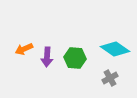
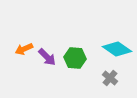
cyan diamond: moved 2 px right
purple arrow: rotated 48 degrees counterclockwise
gray cross: rotated 21 degrees counterclockwise
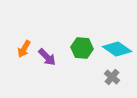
orange arrow: rotated 36 degrees counterclockwise
green hexagon: moved 7 px right, 10 px up
gray cross: moved 2 px right, 1 px up
